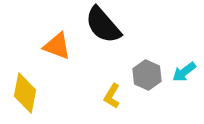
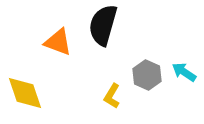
black semicircle: rotated 57 degrees clockwise
orange triangle: moved 1 px right, 4 px up
cyan arrow: rotated 70 degrees clockwise
yellow diamond: rotated 30 degrees counterclockwise
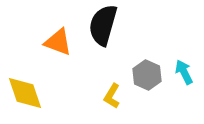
cyan arrow: rotated 30 degrees clockwise
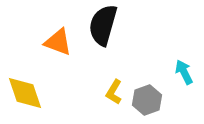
gray hexagon: moved 25 px down; rotated 16 degrees clockwise
yellow L-shape: moved 2 px right, 4 px up
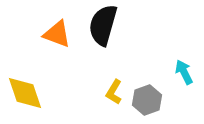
orange triangle: moved 1 px left, 8 px up
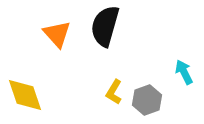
black semicircle: moved 2 px right, 1 px down
orange triangle: rotated 28 degrees clockwise
yellow diamond: moved 2 px down
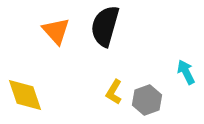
orange triangle: moved 1 px left, 3 px up
cyan arrow: moved 2 px right
